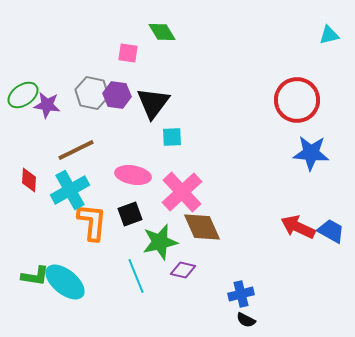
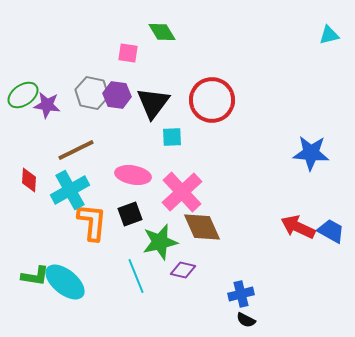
red circle: moved 85 px left
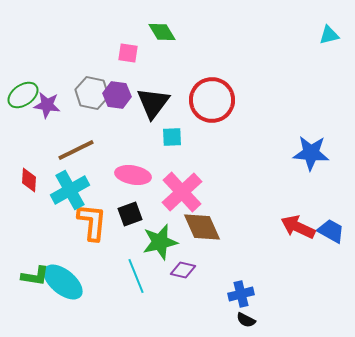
cyan ellipse: moved 2 px left
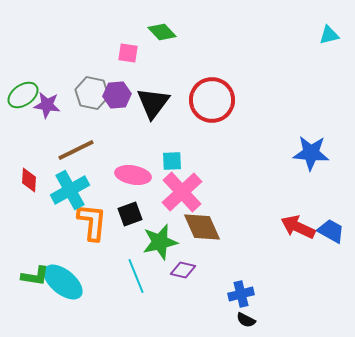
green diamond: rotated 12 degrees counterclockwise
purple hexagon: rotated 12 degrees counterclockwise
cyan square: moved 24 px down
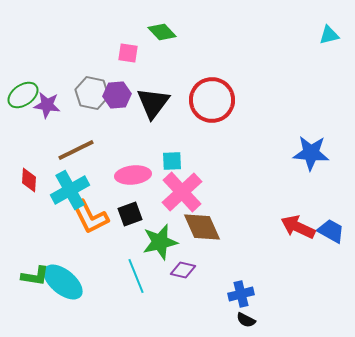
pink ellipse: rotated 16 degrees counterclockwise
orange L-shape: moved 2 px left, 5 px up; rotated 147 degrees clockwise
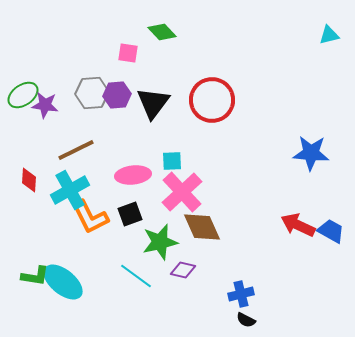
gray hexagon: rotated 16 degrees counterclockwise
purple star: moved 2 px left
red arrow: moved 2 px up
cyan line: rotated 32 degrees counterclockwise
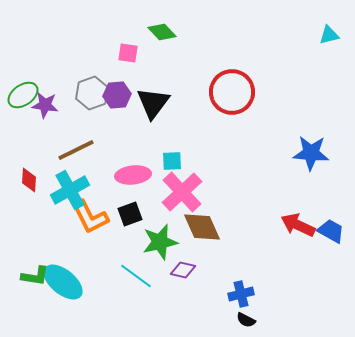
gray hexagon: rotated 16 degrees counterclockwise
red circle: moved 20 px right, 8 px up
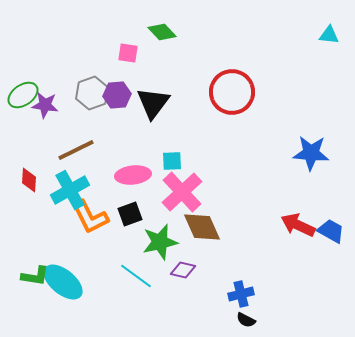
cyan triangle: rotated 20 degrees clockwise
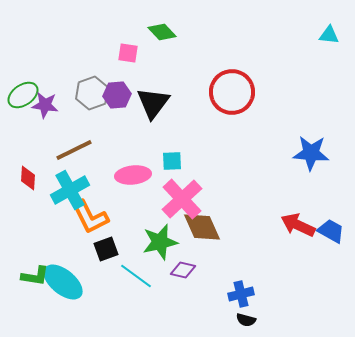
brown line: moved 2 px left
red diamond: moved 1 px left, 2 px up
pink cross: moved 7 px down
black square: moved 24 px left, 35 px down
black semicircle: rotated 12 degrees counterclockwise
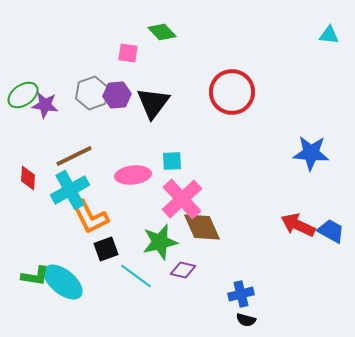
brown line: moved 6 px down
